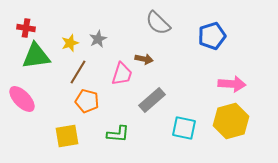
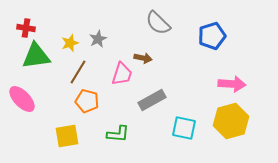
brown arrow: moved 1 px left, 1 px up
gray rectangle: rotated 12 degrees clockwise
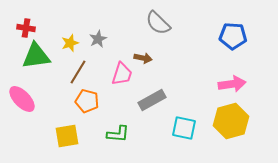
blue pentagon: moved 21 px right; rotated 20 degrees clockwise
pink arrow: rotated 12 degrees counterclockwise
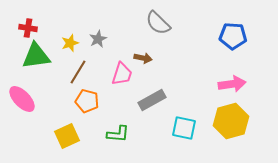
red cross: moved 2 px right
yellow square: rotated 15 degrees counterclockwise
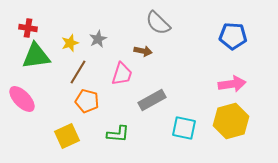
brown arrow: moved 7 px up
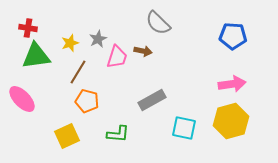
pink trapezoid: moved 5 px left, 17 px up
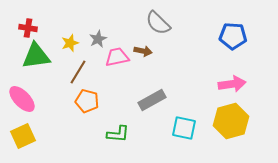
pink trapezoid: rotated 120 degrees counterclockwise
yellow square: moved 44 px left
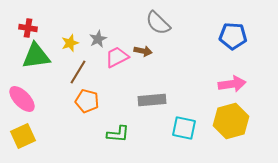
pink trapezoid: rotated 15 degrees counterclockwise
gray rectangle: rotated 24 degrees clockwise
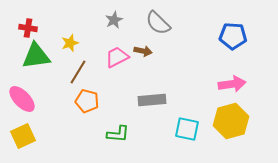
gray star: moved 16 px right, 19 px up
cyan square: moved 3 px right, 1 px down
